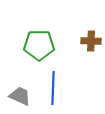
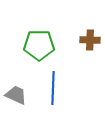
brown cross: moved 1 px left, 1 px up
gray trapezoid: moved 4 px left, 1 px up
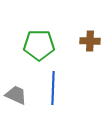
brown cross: moved 1 px down
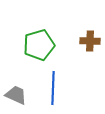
green pentagon: rotated 16 degrees counterclockwise
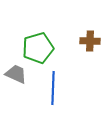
green pentagon: moved 1 px left, 3 px down
gray trapezoid: moved 21 px up
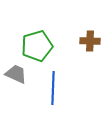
green pentagon: moved 1 px left, 2 px up
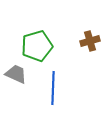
brown cross: rotated 18 degrees counterclockwise
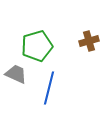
brown cross: moved 1 px left
blue line: moved 4 px left; rotated 12 degrees clockwise
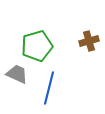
gray trapezoid: moved 1 px right
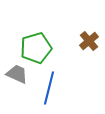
brown cross: rotated 24 degrees counterclockwise
green pentagon: moved 1 px left, 2 px down
